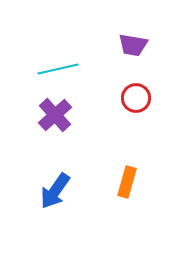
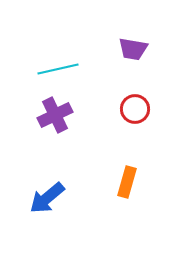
purple trapezoid: moved 4 px down
red circle: moved 1 px left, 11 px down
purple cross: rotated 16 degrees clockwise
blue arrow: moved 8 px left, 7 px down; rotated 15 degrees clockwise
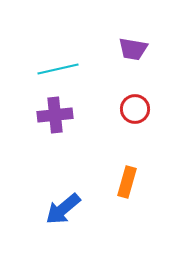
purple cross: rotated 20 degrees clockwise
blue arrow: moved 16 px right, 11 px down
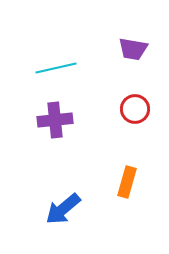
cyan line: moved 2 px left, 1 px up
purple cross: moved 5 px down
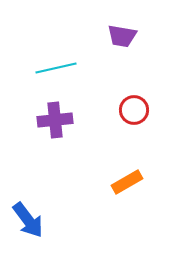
purple trapezoid: moved 11 px left, 13 px up
red circle: moved 1 px left, 1 px down
orange rectangle: rotated 44 degrees clockwise
blue arrow: moved 35 px left, 11 px down; rotated 87 degrees counterclockwise
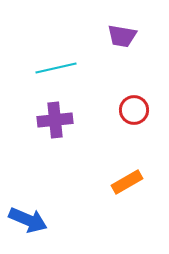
blue arrow: rotated 30 degrees counterclockwise
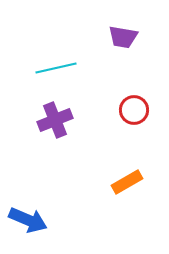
purple trapezoid: moved 1 px right, 1 px down
purple cross: rotated 16 degrees counterclockwise
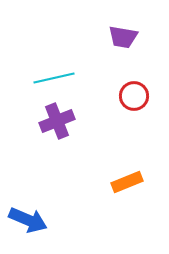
cyan line: moved 2 px left, 10 px down
red circle: moved 14 px up
purple cross: moved 2 px right, 1 px down
orange rectangle: rotated 8 degrees clockwise
